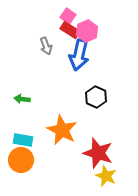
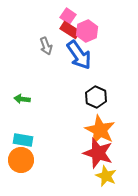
blue arrow: rotated 48 degrees counterclockwise
orange star: moved 38 px right
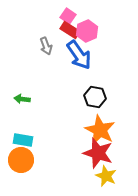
black hexagon: moved 1 px left; rotated 15 degrees counterclockwise
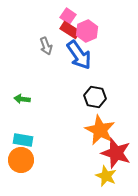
red star: moved 18 px right
